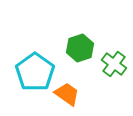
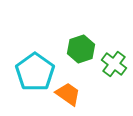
green hexagon: moved 1 px right, 1 px down
orange trapezoid: moved 1 px right
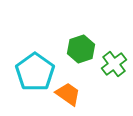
green cross: rotated 15 degrees clockwise
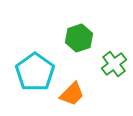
green hexagon: moved 2 px left, 11 px up
orange trapezoid: moved 4 px right; rotated 100 degrees clockwise
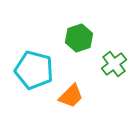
cyan pentagon: moved 1 px left, 2 px up; rotated 21 degrees counterclockwise
orange trapezoid: moved 1 px left, 2 px down
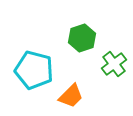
green hexagon: moved 3 px right
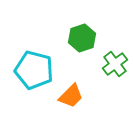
green cross: moved 1 px right
